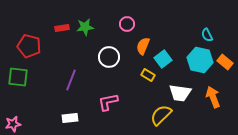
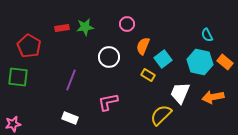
red pentagon: rotated 15 degrees clockwise
cyan hexagon: moved 2 px down
white trapezoid: rotated 105 degrees clockwise
orange arrow: rotated 80 degrees counterclockwise
white rectangle: rotated 28 degrees clockwise
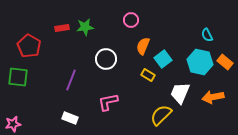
pink circle: moved 4 px right, 4 px up
white circle: moved 3 px left, 2 px down
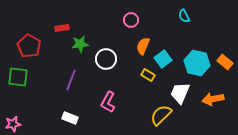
green star: moved 5 px left, 17 px down
cyan semicircle: moved 23 px left, 19 px up
cyan hexagon: moved 3 px left, 1 px down
orange arrow: moved 2 px down
pink L-shape: rotated 50 degrees counterclockwise
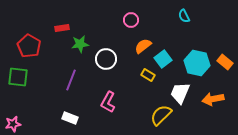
orange semicircle: rotated 30 degrees clockwise
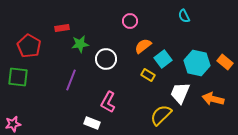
pink circle: moved 1 px left, 1 px down
orange arrow: rotated 25 degrees clockwise
white rectangle: moved 22 px right, 5 px down
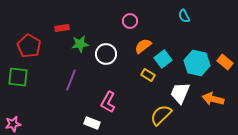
white circle: moved 5 px up
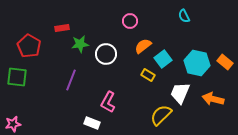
green square: moved 1 px left
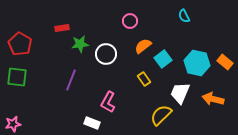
red pentagon: moved 9 px left, 2 px up
yellow rectangle: moved 4 px left, 4 px down; rotated 24 degrees clockwise
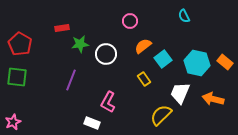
pink star: moved 2 px up; rotated 14 degrees counterclockwise
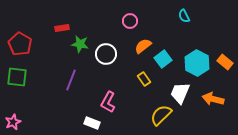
green star: rotated 18 degrees clockwise
cyan hexagon: rotated 15 degrees clockwise
